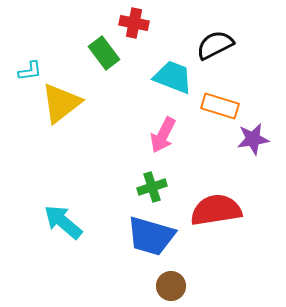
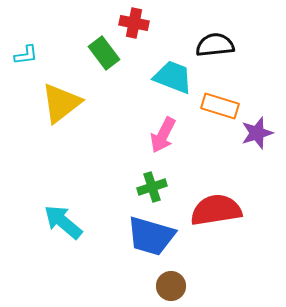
black semicircle: rotated 21 degrees clockwise
cyan L-shape: moved 4 px left, 16 px up
purple star: moved 4 px right, 6 px up; rotated 8 degrees counterclockwise
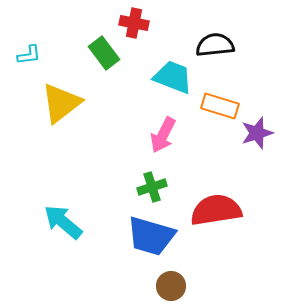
cyan L-shape: moved 3 px right
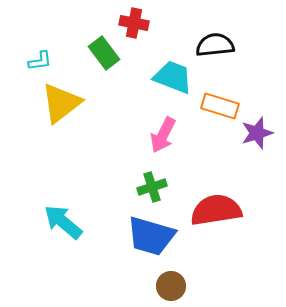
cyan L-shape: moved 11 px right, 6 px down
